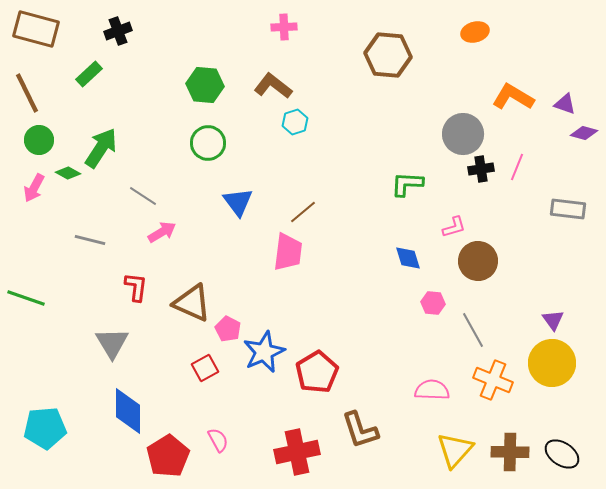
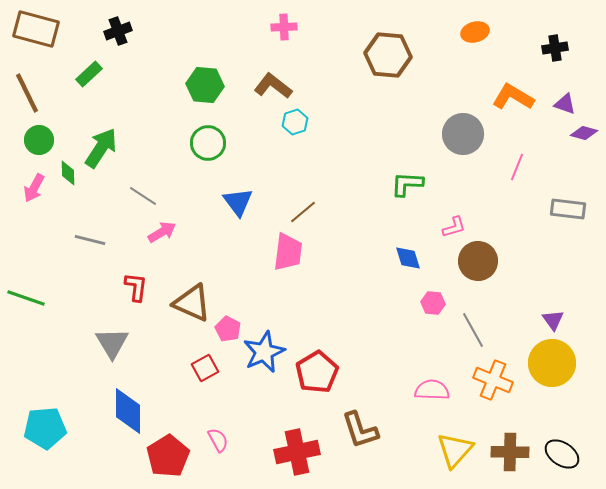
black cross at (481, 169): moved 74 px right, 121 px up
green diamond at (68, 173): rotated 60 degrees clockwise
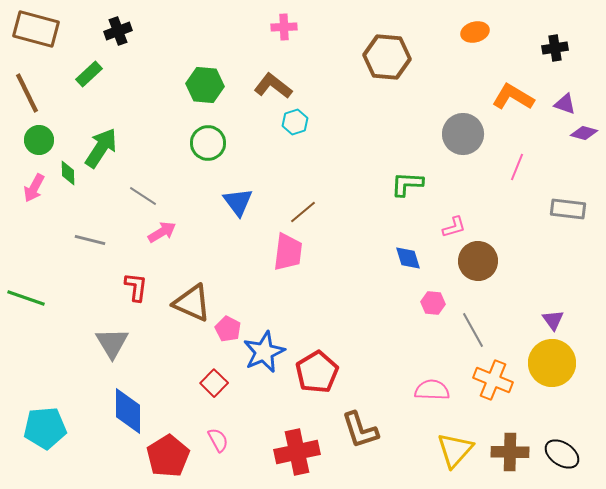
brown hexagon at (388, 55): moved 1 px left, 2 px down
red square at (205, 368): moved 9 px right, 15 px down; rotated 16 degrees counterclockwise
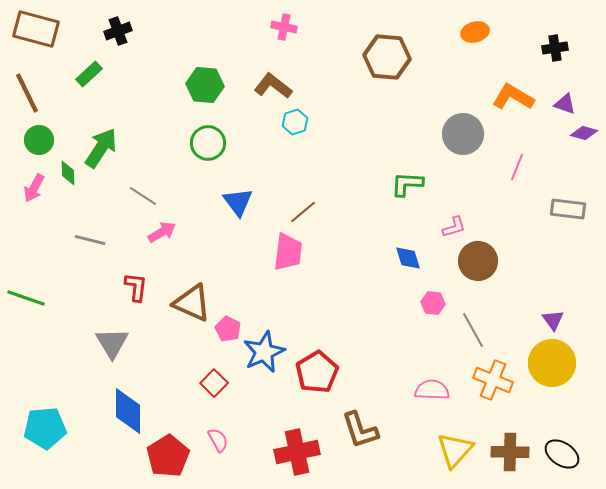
pink cross at (284, 27): rotated 15 degrees clockwise
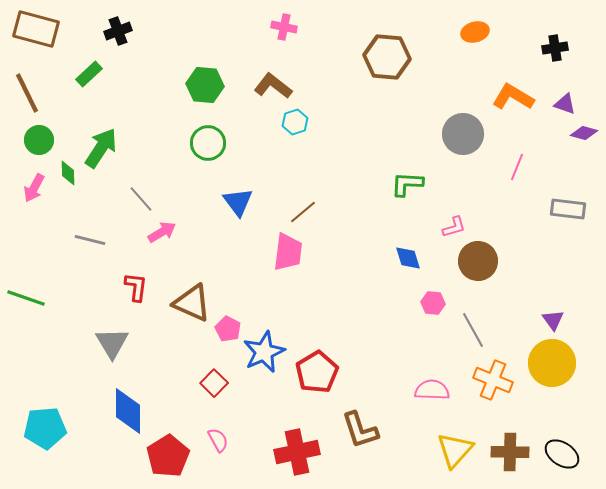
gray line at (143, 196): moved 2 px left, 3 px down; rotated 16 degrees clockwise
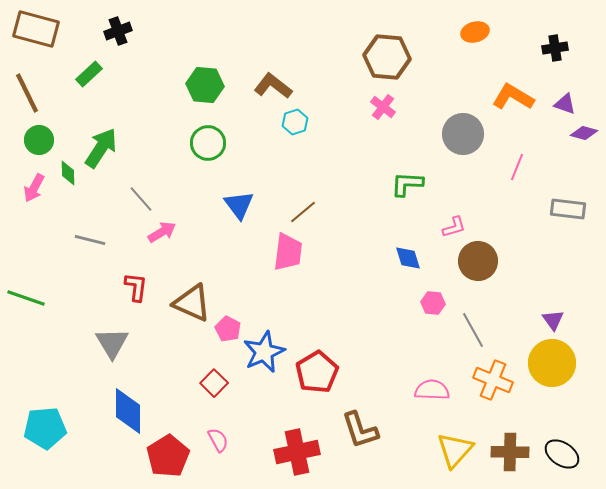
pink cross at (284, 27): moved 99 px right, 80 px down; rotated 25 degrees clockwise
blue triangle at (238, 202): moved 1 px right, 3 px down
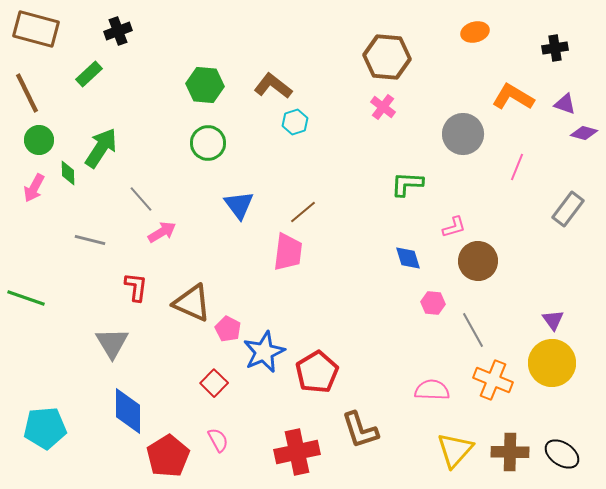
gray rectangle at (568, 209): rotated 60 degrees counterclockwise
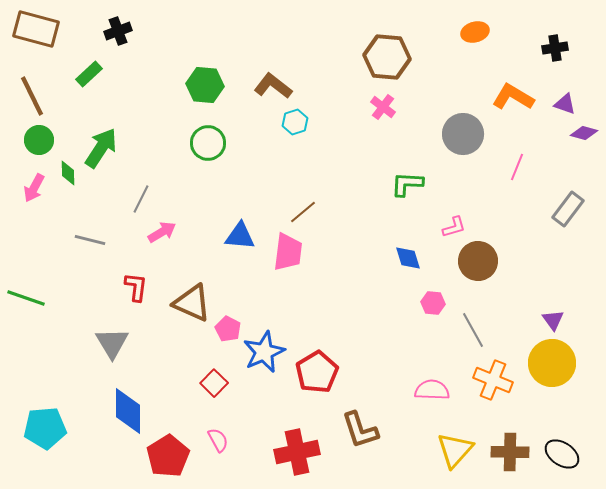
brown line at (27, 93): moved 5 px right, 3 px down
gray line at (141, 199): rotated 68 degrees clockwise
blue triangle at (239, 205): moved 1 px right, 31 px down; rotated 48 degrees counterclockwise
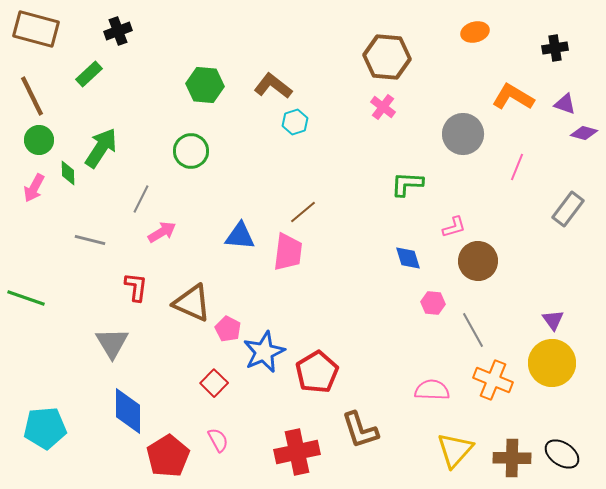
green circle at (208, 143): moved 17 px left, 8 px down
brown cross at (510, 452): moved 2 px right, 6 px down
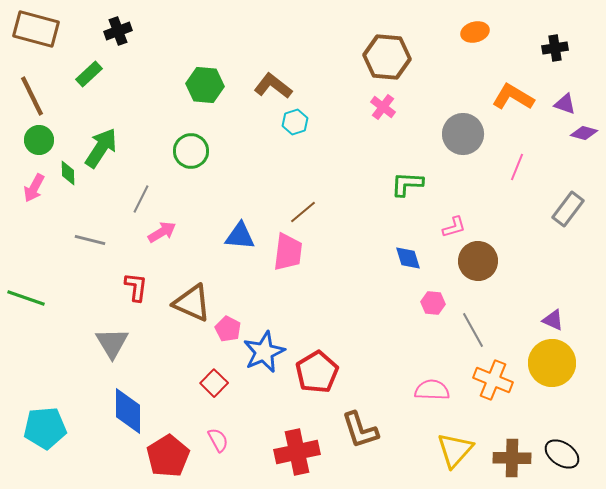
purple triangle at (553, 320): rotated 30 degrees counterclockwise
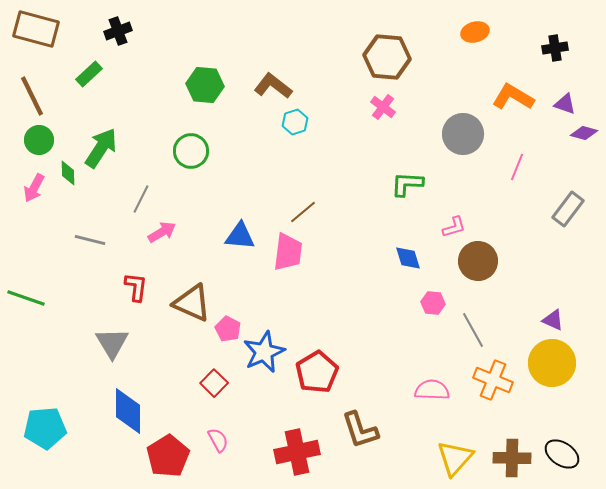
yellow triangle at (455, 450): moved 8 px down
